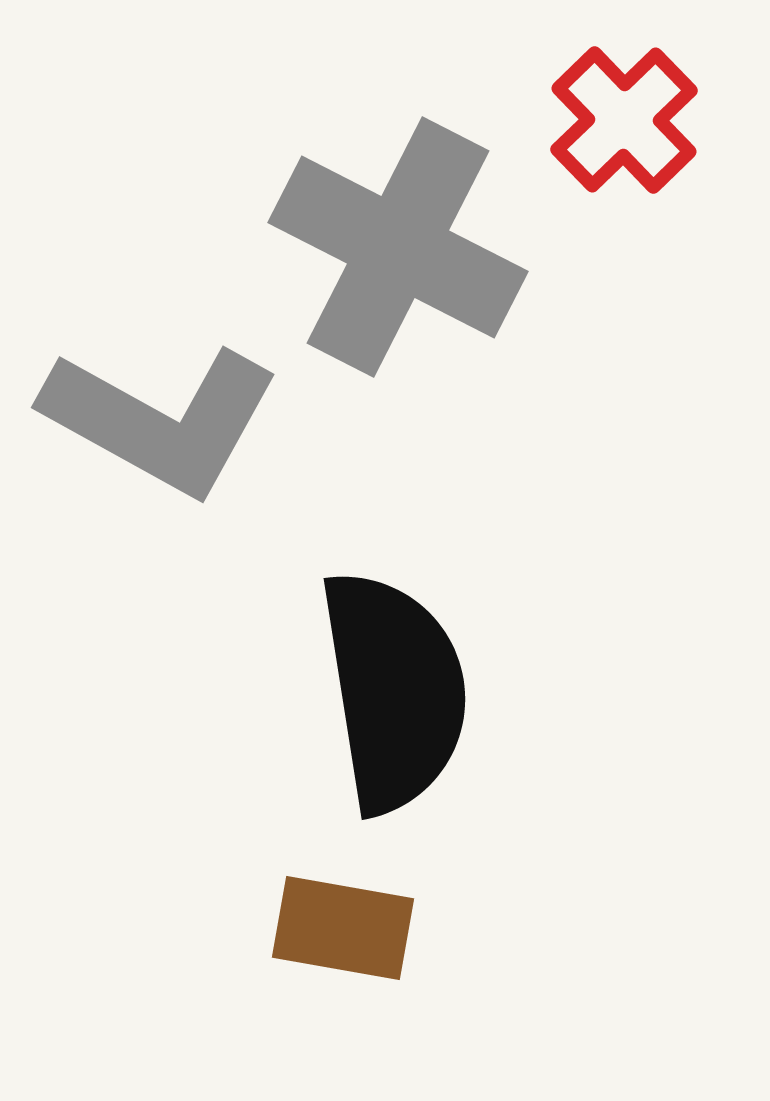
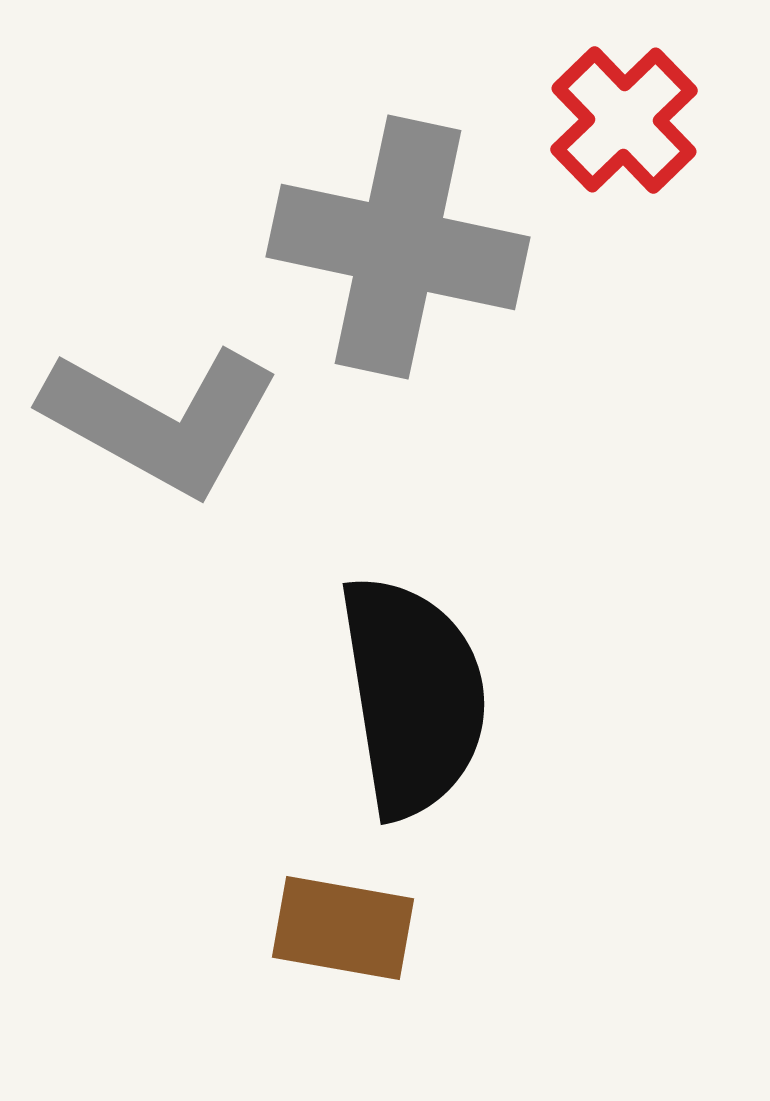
gray cross: rotated 15 degrees counterclockwise
black semicircle: moved 19 px right, 5 px down
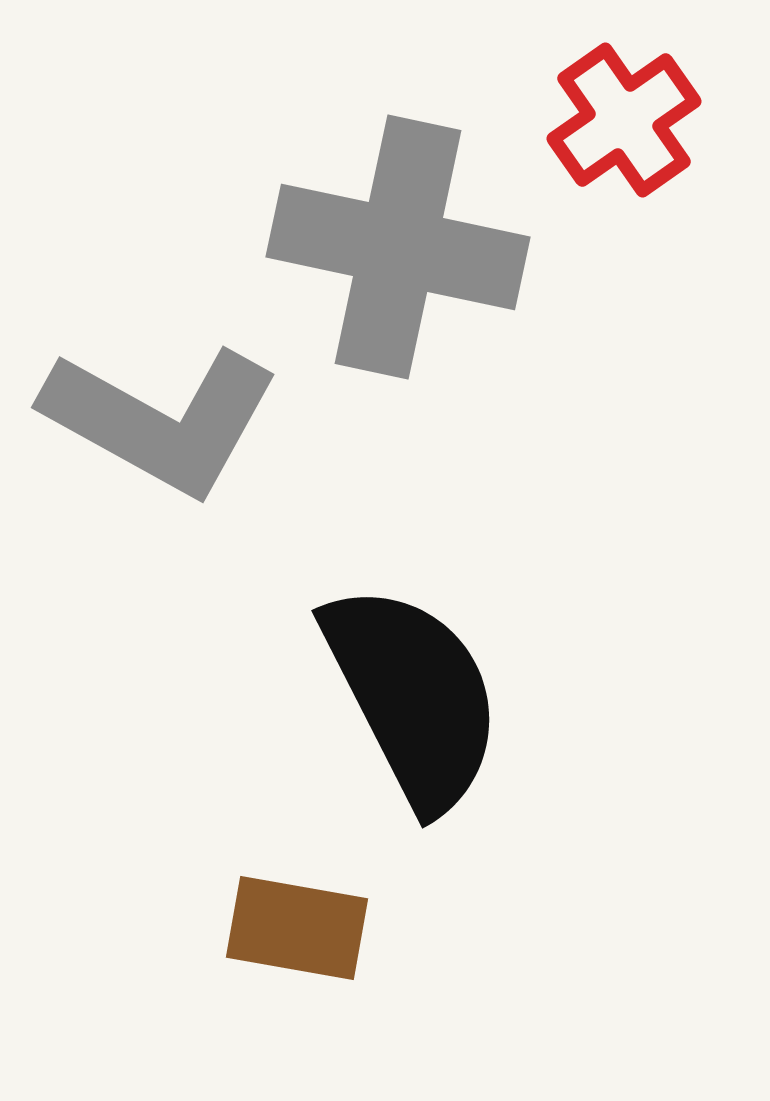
red cross: rotated 9 degrees clockwise
black semicircle: rotated 18 degrees counterclockwise
brown rectangle: moved 46 px left
